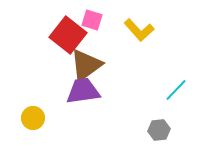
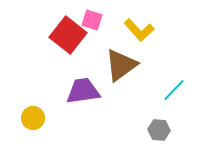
brown triangle: moved 35 px right
cyan line: moved 2 px left
gray hexagon: rotated 10 degrees clockwise
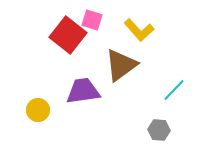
yellow circle: moved 5 px right, 8 px up
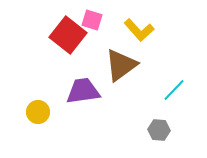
yellow circle: moved 2 px down
